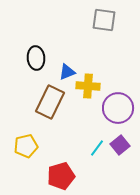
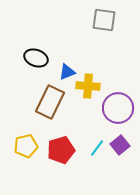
black ellipse: rotated 65 degrees counterclockwise
red pentagon: moved 26 px up
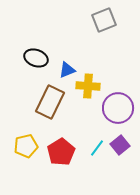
gray square: rotated 30 degrees counterclockwise
blue triangle: moved 2 px up
red pentagon: moved 2 px down; rotated 16 degrees counterclockwise
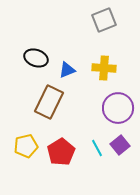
yellow cross: moved 16 px right, 18 px up
brown rectangle: moved 1 px left
cyan line: rotated 66 degrees counterclockwise
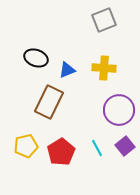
purple circle: moved 1 px right, 2 px down
purple square: moved 5 px right, 1 px down
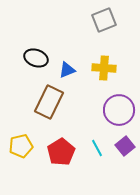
yellow pentagon: moved 5 px left
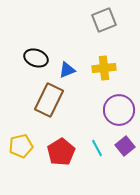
yellow cross: rotated 10 degrees counterclockwise
brown rectangle: moved 2 px up
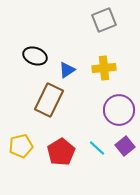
black ellipse: moved 1 px left, 2 px up
blue triangle: rotated 12 degrees counterclockwise
cyan line: rotated 18 degrees counterclockwise
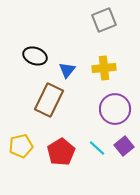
blue triangle: rotated 18 degrees counterclockwise
purple circle: moved 4 px left, 1 px up
purple square: moved 1 px left
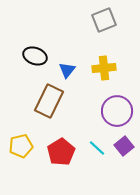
brown rectangle: moved 1 px down
purple circle: moved 2 px right, 2 px down
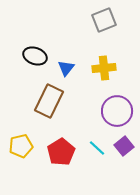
blue triangle: moved 1 px left, 2 px up
